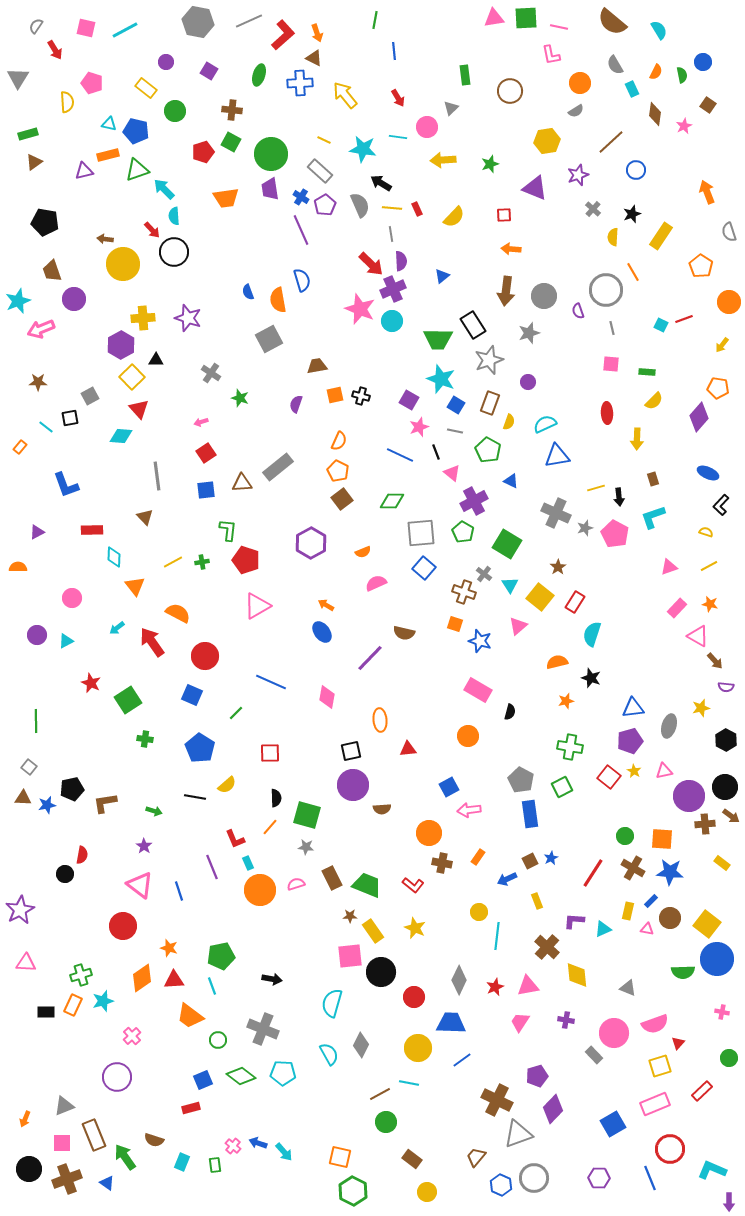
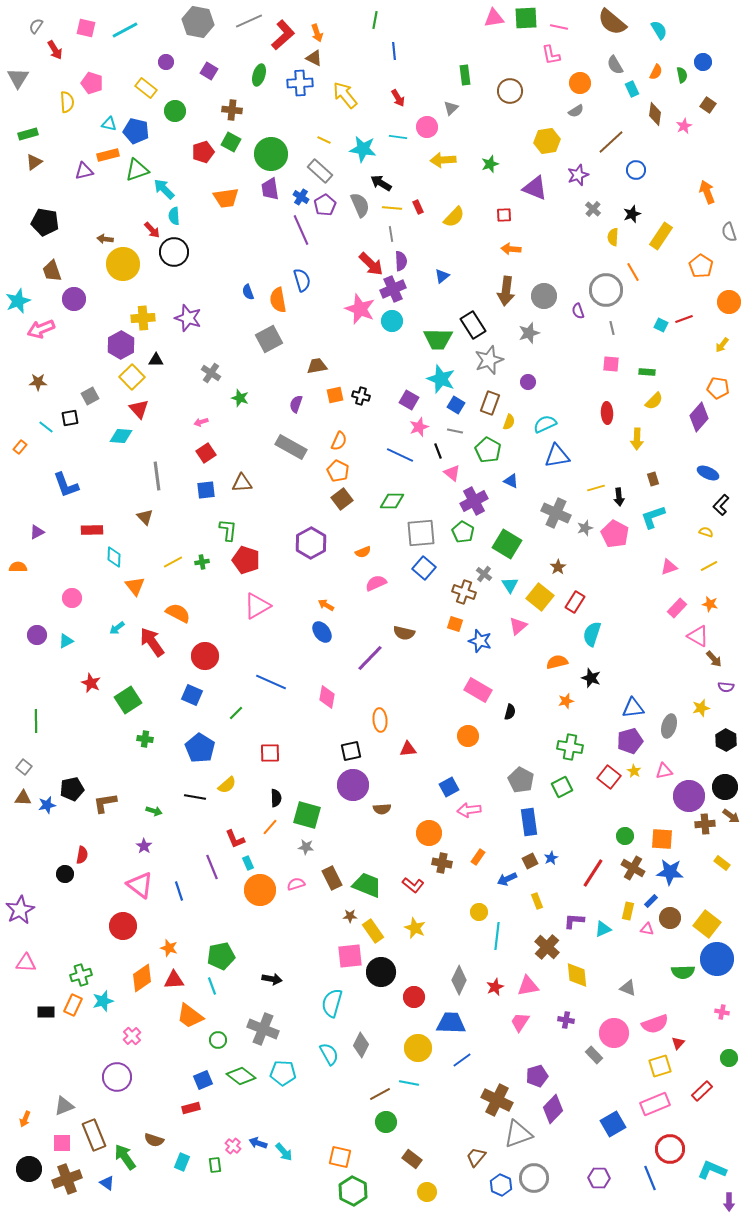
red rectangle at (417, 209): moved 1 px right, 2 px up
black line at (436, 452): moved 2 px right, 1 px up
gray rectangle at (278, 467): moved 13 px right, 20 px up; rotated 68 degrees clockwise
brown arrow at (715, 661): moved 1 px left, 2 px up
gray square at (29, 767): moved 5 px left
blue rectangle at (530, 814): moved 1 px left, 8 px down
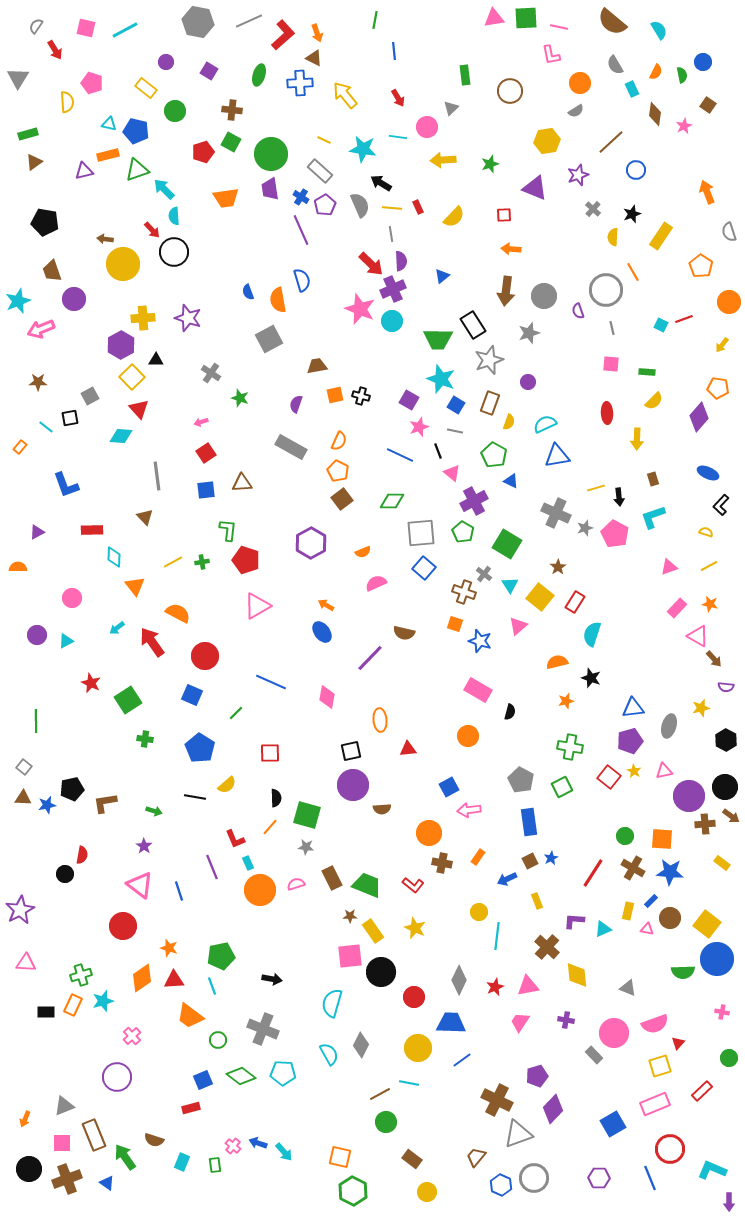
green pentagon at (488, 450): moved 6 px right, 5 px down
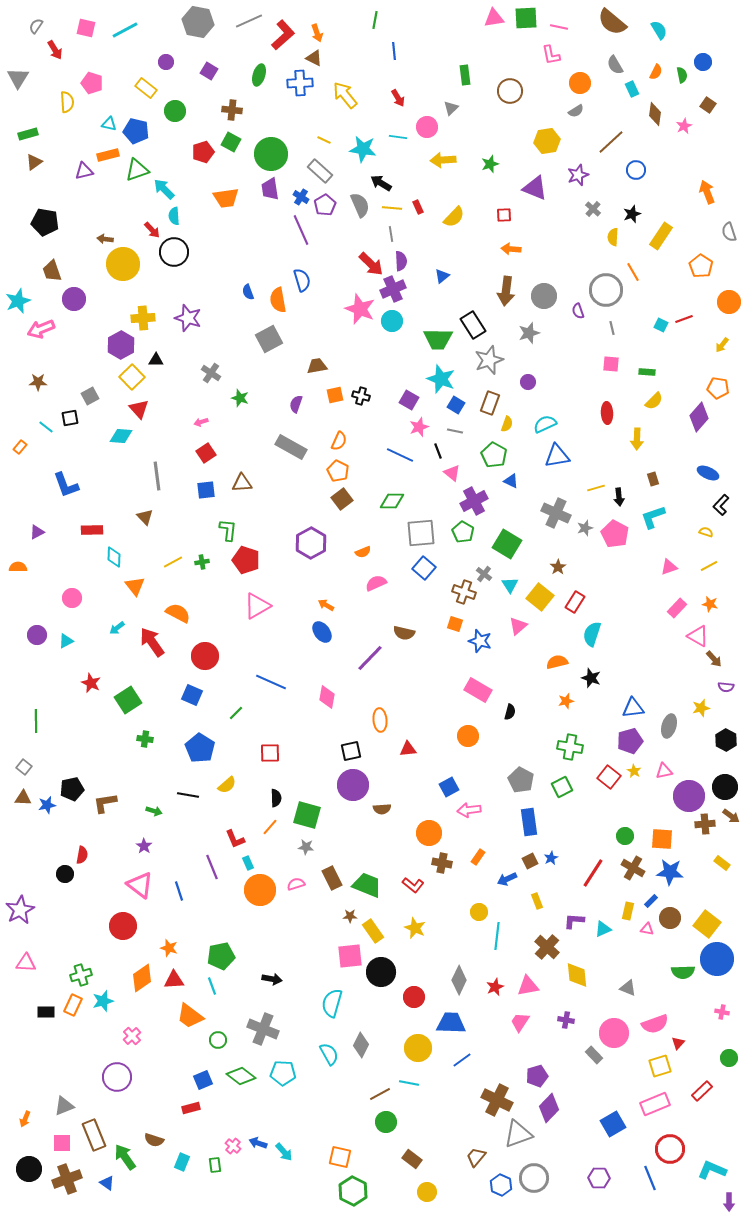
yellow semicircle at (509, 422): moved 2 px left, 2 px down
black line at (195, 797): moved 7 px left, 2 px up
purple diamond at (553, 1109): moved 4 px left, 1 px up
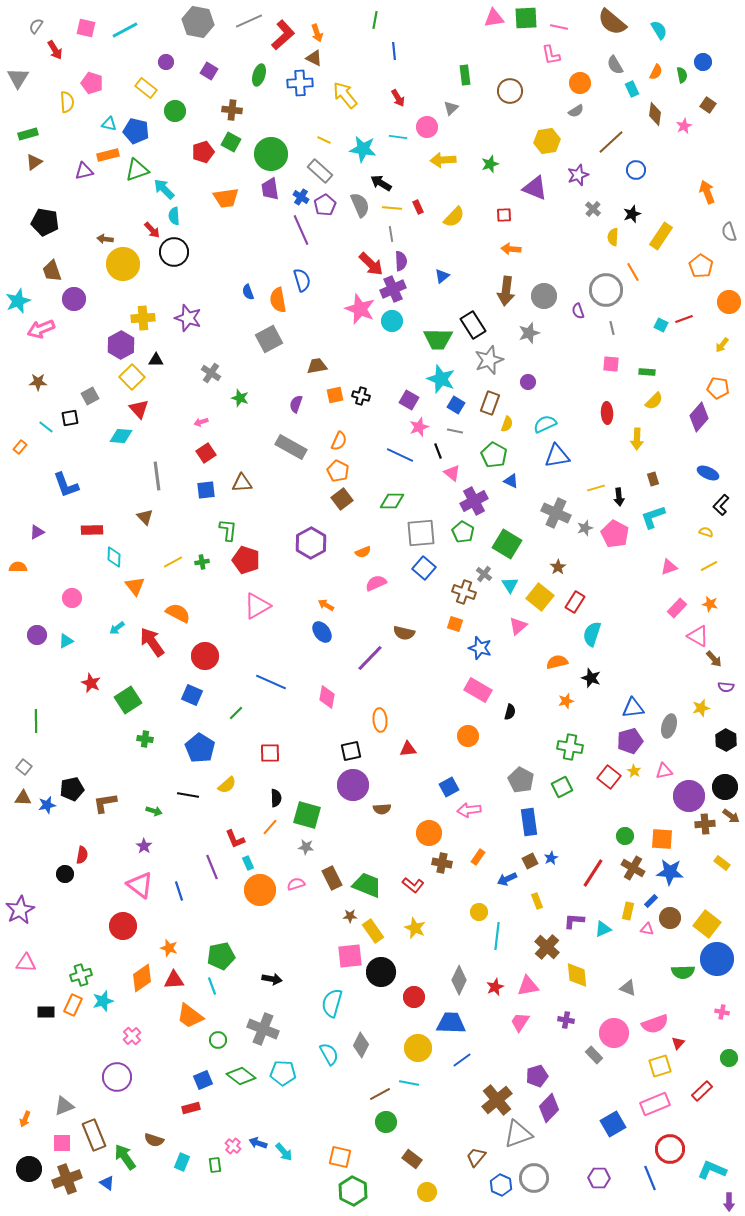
blue star at (480, 641): moved 7 px down
brown cross at (497, 1100): rotated 24 degrees clockwise
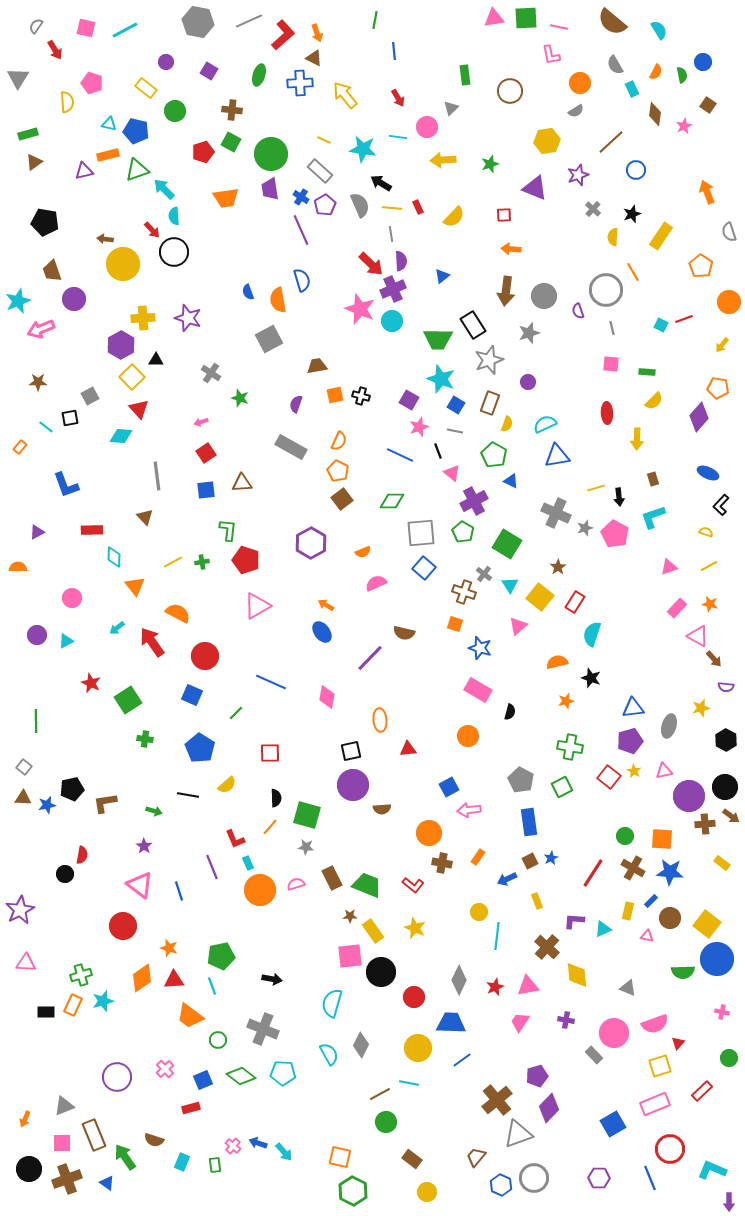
pink triangle at (647, 929): moved 7 px down
pink cross at (132, 1036): moved 33 px right, 33 px down
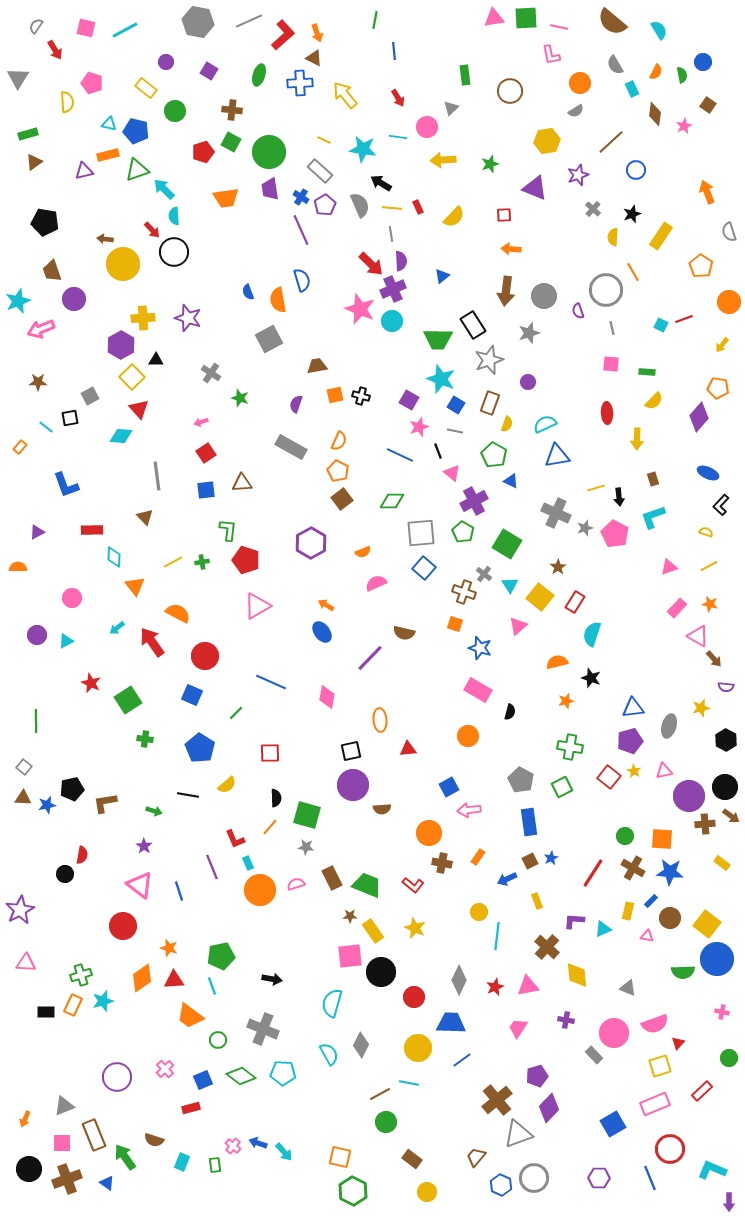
green circle at (271, 154): moved 2 px left, 2 px up
pink trapezoid at (520, 1022): moved 2 px left, 6 px down
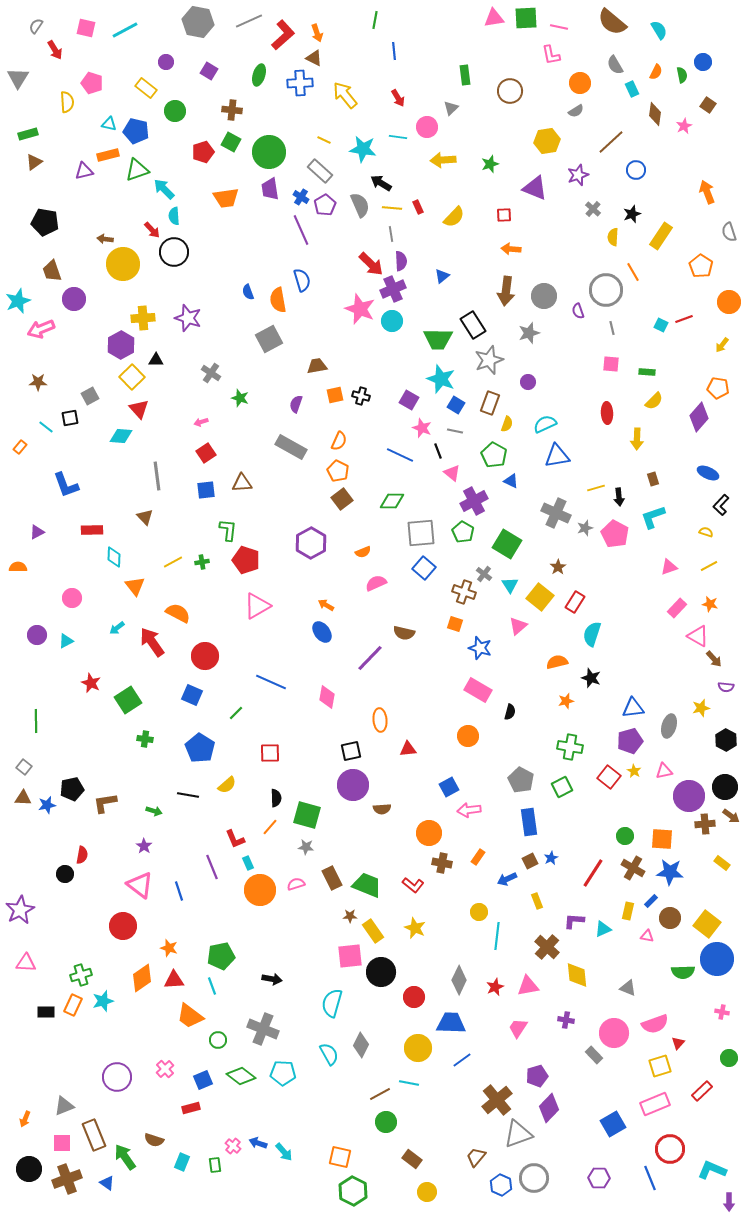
pink star at (419, 427): moved 3 px right, 1 px down; rotated 30 degrees counterclockwise
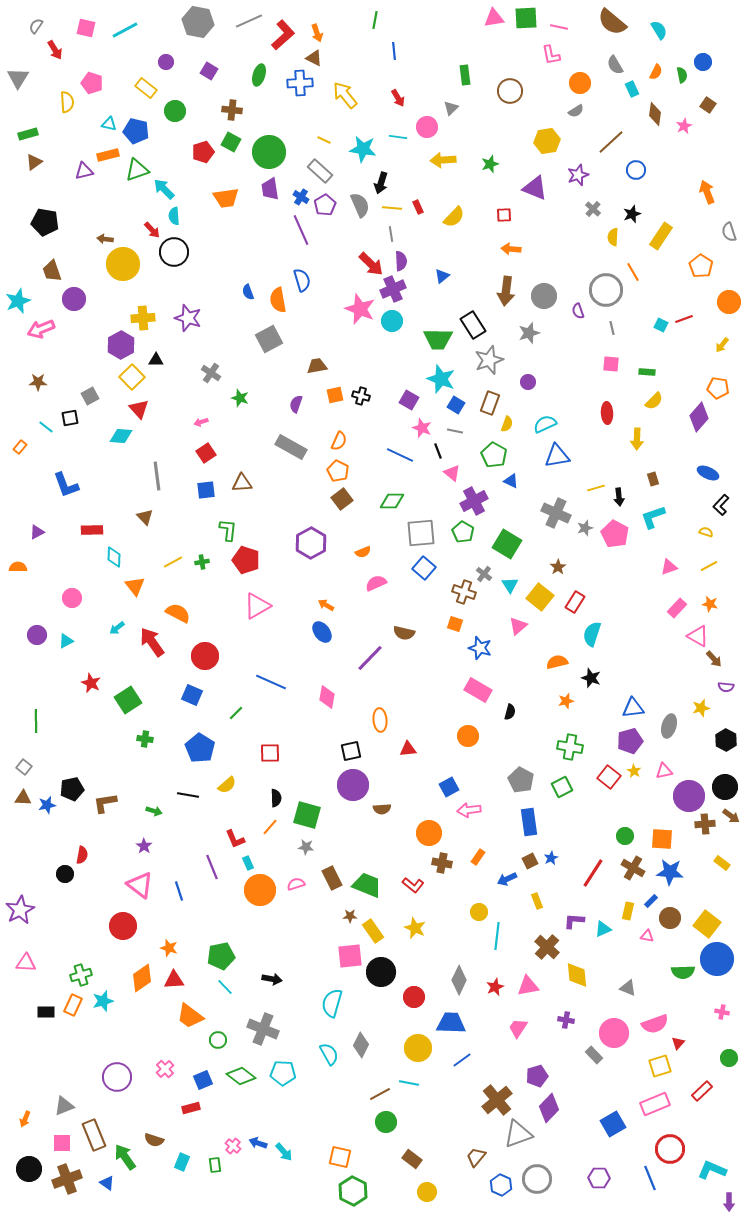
black arrow at (381, 183): rotated 105 degrees counterclockwise
cyan line at (212, 986): moved 13 px right, 1 px down; rotated 24 degrees counterclockwise
gray circle at (534, 1178): moved 3 px right, 1 px down
